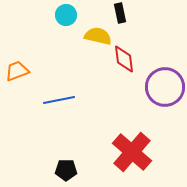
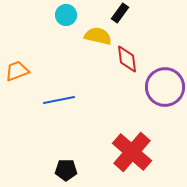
black rectangle: rotated 48 degrees clockwise
red diamond: moved 3 px right
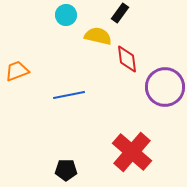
blue line: moved 10 px right, 5 px up
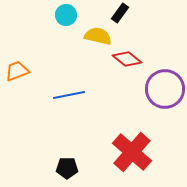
red diamond: rotated 44 degrees counterclockwise
purple circle: moved 2 px down
black pentagon: moved 1 px right, 2 px up
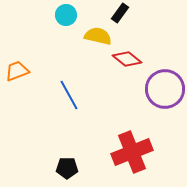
blue line: rotated 72 degrees clockwise
red cross: rotated 27 degrees clockwise
